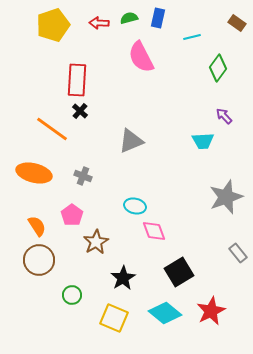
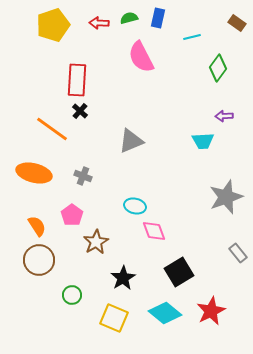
purple arrow: rotated 48 degrees counterclockwise
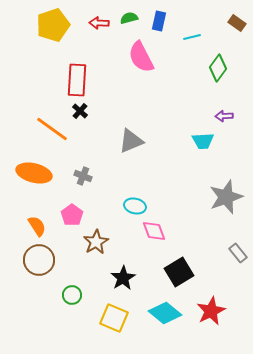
blue rectangle: moved 1 px right, 3 px down
